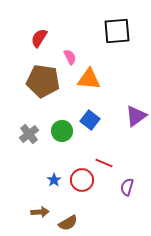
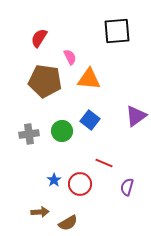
brown pentagon: moved 2 px right
gray cross: rotated 30 degrees clockwise
red circle: moved 2 px left, 4 px down
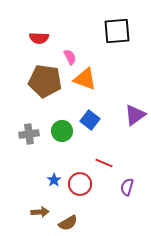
red semicircle: rotated 120 degrees counterclockwise
orange triangle: moved 4 px left; rotated 15 degrees clockwise
purple triangle: moved 1 px left, 1 px up
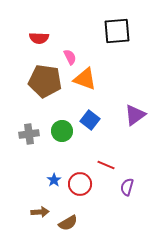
red line: moved 2 px right, 2 px down
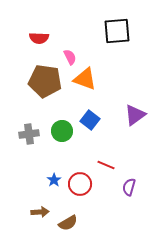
purple semicircle: moved 2 px right
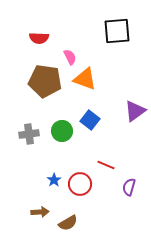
purple triangle: moved 4 px up
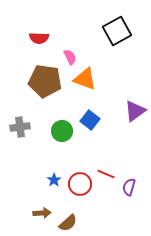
black square: rotated 24 degrees counterclockwise
gray cross: moved 9 px left, 7 px up
red line: moved 9 px down
brown arrow: moved 2 px right, 1 px down
brown semicircle: rotated 12 degrees counterclockwise
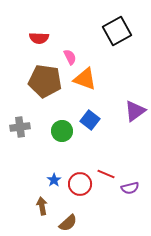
purple semicircle: moved 1 px right, 1 px down; rotated 120 degrees counterclockwise
brown arrow: moved 7 px up; rotated 96 degrees counterclockwise
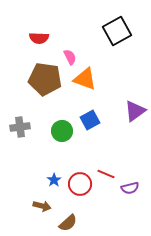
brown pentagon: moved 2 px up
blue square: rotated 24 degrees clockwise
brown arrow: rotated 114 degrees clockwise
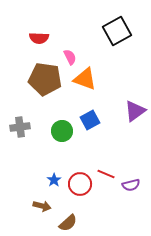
purple semicircle: moved 1 px right, 3 px up
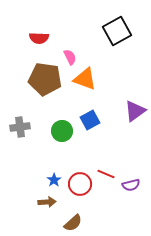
brown arrow: moved 5 px right, 4 px up; rotated 18 degrees counterclockwise
brown semicircle: moved 5 px right
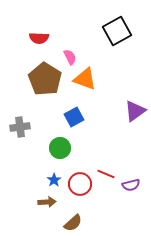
brown pentagon: rotated 24 degrees clockwise
blue square: moved 16 px left, 3 px up
green circle: moved 2 px left, 17 px down
